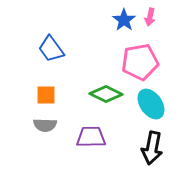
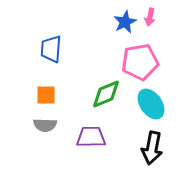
blue star: moved 1 px right, 2 px down; rotated 10 degrees clockwise
blue trapezoid: rotated 40 degrees clockwise
green diamond: rotated 48 degrees counterclockwise
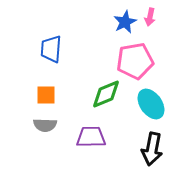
pink pentagon: moved 5 px left, 1 px up
black arrow: moved 1 px down
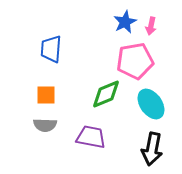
pink arrow: moved 1 px right, 9 px down
purple trapezoid: rotated 12 degrees clockwise
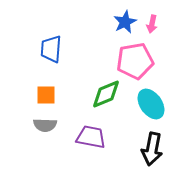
pink arrow: moved 1 px right, 2 px up
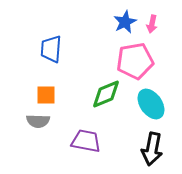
gray semicircle: moved 7 px left, 4 px up
purple trapezoid: moved 5 px left, 4 px down
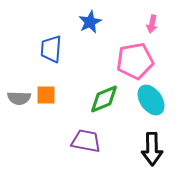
blue star: moved 35 px left
green diamond: moved 2 px left, 5 px down
cyan ellipse: moved 4 px up
gray semicircle: moved 19 px left, 23 px up
black arrow: rotated 12 degrees counterclockwise
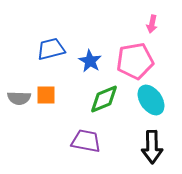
blue star: moved 39 px down; rotated 15 degrees counterclockwise
blue trapezoid: rotated 72 degrees clockwise
black arrow: moved 2 px up
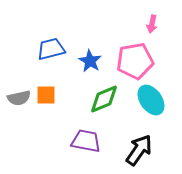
gray semicircle: rotated 15 degrees counterclockwise
black arrow: moved 13 px left, 3 px down; rotated 144 degrees counterclockwise
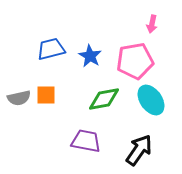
blue star: moved 5 px up
green diamond: rotated 12 degrees clockwise
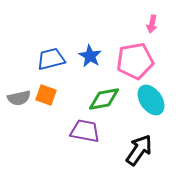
blue trapezoid: moved 10 px down
orange square: rotated 20 degrees clockwise
purple trapezoid: moved 1 px left, 10 px up
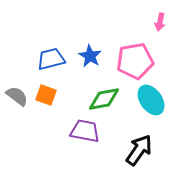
pink arrow: moved 8 px right, 2 px up
gray semicircle: moved 2 px left, 2 px up; rotated 130 degrees counterclockwise
